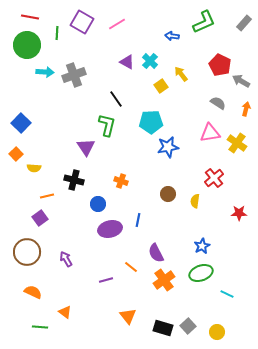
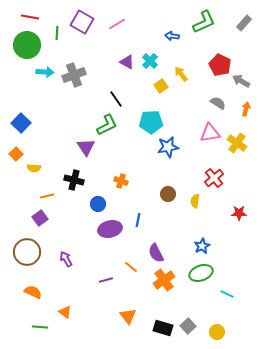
green L-shape at (107, 125): rotated 50 degrees clockwise
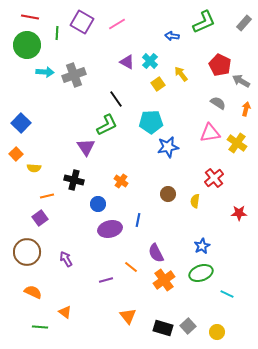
yellow square at (161, 86): moved 3 px left, 2 px up
orange cross at (121, 181): rotated 16 degrees clockwise
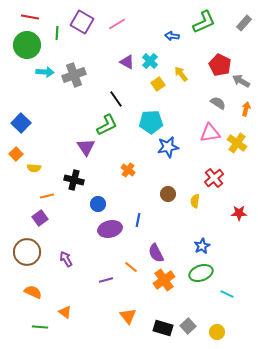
orange cross at (121, 181): moved 7 px right, 11 px up
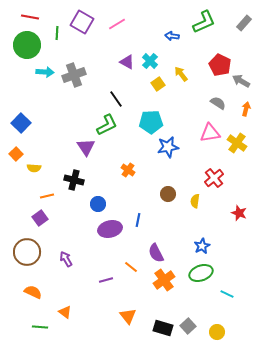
red star at (239, 213): rotated 21 degrees clockwise
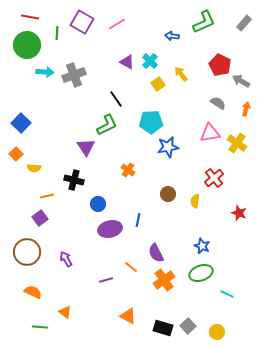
blue star at (202, 246): rotated 21 degrees counterclockwise
orange triangle at (128, 316): rotated 24 degrees counterclockwise
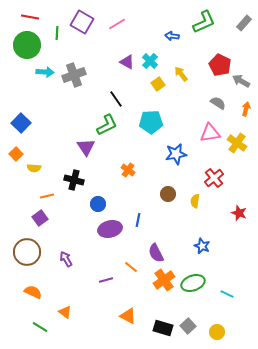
blue star at (168, 147): moved 8 px right, 7 px down
green ellipse at (201, 273): moved 8 px left, 10 px down
green line at (40, 327): rotated 28 degrees clockwise
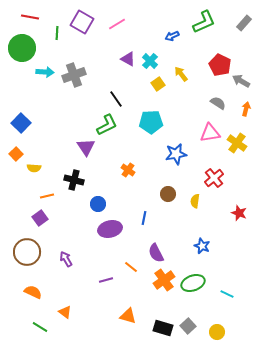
blue arrow at (172, 36): rotated 32 degrees counterclockwise
green circle at (27, 45): moved 5 px left, 3 px down
purple triangle at (127, 62): moved 1 px right, 3 px up
blue line at (138, 220): moved 6 px right, 2 px up
orange triangle at (128, 316): rotated 12 degrees counterclockwise
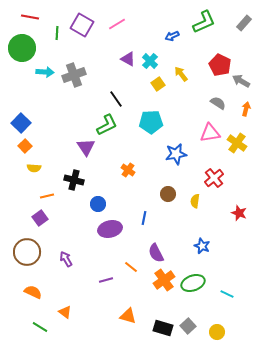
purple square at (82, 22): moved 3 px down
orange square at (16, 154): moved 9 px right, 8 px up
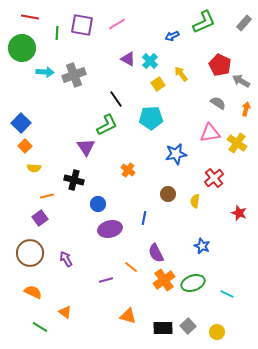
purple square at (82, 25): rotated 20 degrees counterclockwise
cyan pentagon at (151, 122): moved 4 px up
brown circle at (27, 252): moved 3 px right, 1 px down
black rectangle at (163, 328): rotated 18 degrees counterclockwise
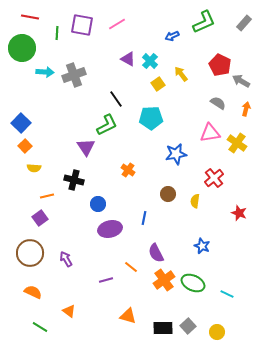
green ellipse at (193, 283): rotated 45 degrees clockwise
orange triangle at (65, 312): moved 4 px right, 1 px up
